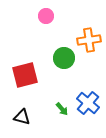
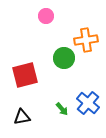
orange cross: moved 3 px left
black triangle: rotated 24 degrees counterclockwise
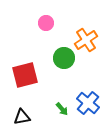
pink circle: moved 7 px down
orange cross: rotated 25 degrees counterclockwise
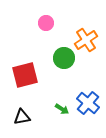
green arrow: rotated 16 degrees counterclockwise
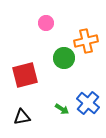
orange cross: moved 1 px down; rotated 20 degrees clockwise
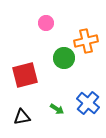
green arrow: moved 5 px left
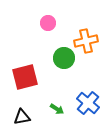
pink circle: moved 2 px right
red square: moved 2 px down
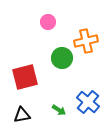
pink circle: moved 1 px up
green circle: moved 2 px left
blue cross: moved 1 px up
green arrow: moved 2 px right, 1 px down
black triangle: moved 2 px up
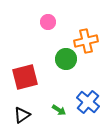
green circle: moved 4 px right, 1 px down
black triangle: rotated 24 degrees counterclockwise
